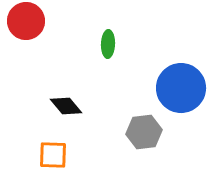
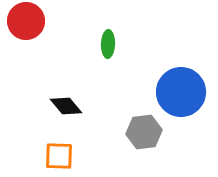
blue circle: moved 4 px down
orange square: moved 6 px right, 1 px down
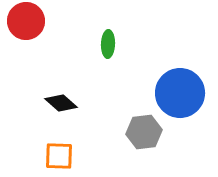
blue circle: moved 1 px left, 1 px down
black diamond: moved 5 px left, 3 px up; rotated 8 degrees counterclockwise
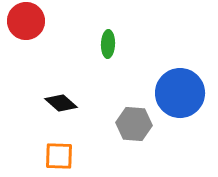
gray hexagon: moved 10 px left, 8 px up; rotated 12 degrees clockwise
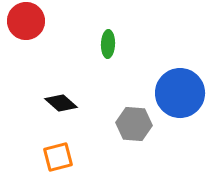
orange square: moved 1 px left, 1 px down; rotated 16 degrees counterclockwise
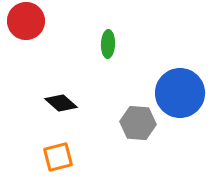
gray hexagon: moved 4 px right, 1 px up
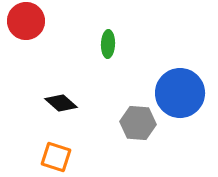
orange square: moved 2 px left; rotated 32 degrees clockwise
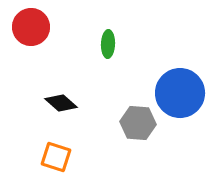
red circle: moved 5 px right, 6 px down
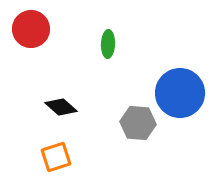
red circle: moved 2 px down
black diamond: moved 4 px down
orange square: rotated 36 degrees counterclockwise
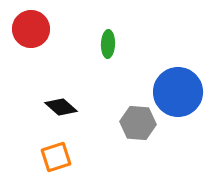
blue circle: moved 2 px left, 1 px up
